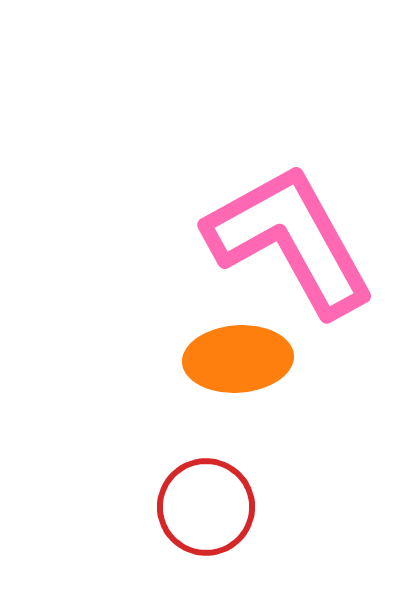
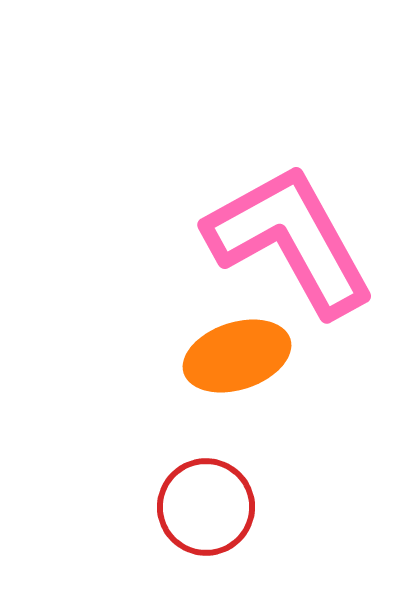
orange ellipse: moved 1 px left, 3 px up; rotated 14 degrees counterclockwise
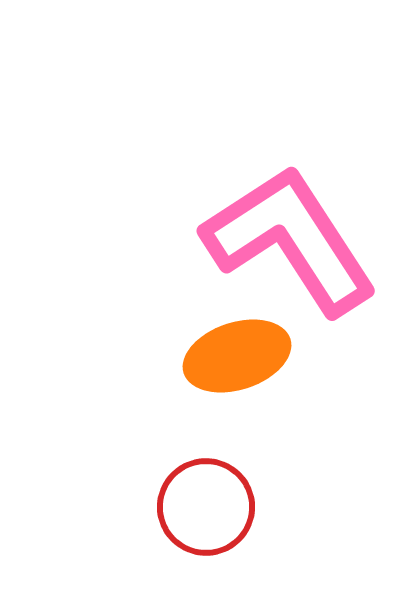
pink L-shape: rotated 4 degrees counterclockwise
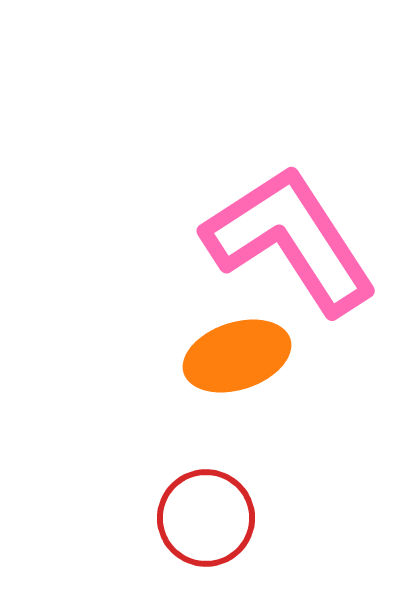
red circle: moved 11 px down
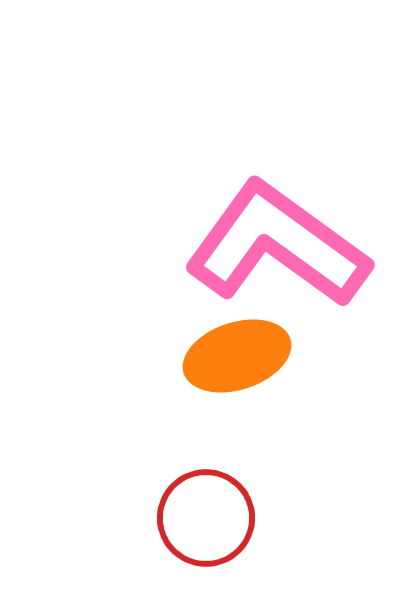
pink L-shape: moved 13 px left, 5 px down; rotated 21 degrees counterclockwise
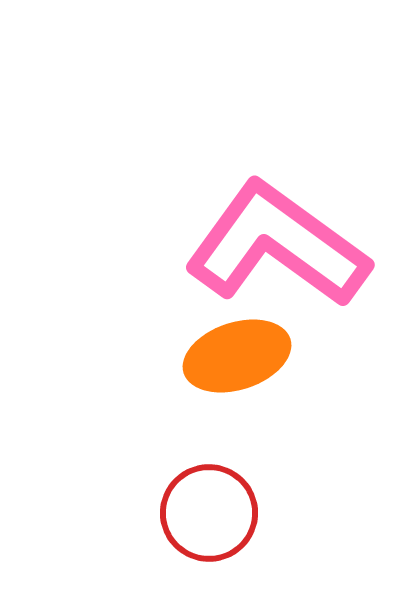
red circle: moved 3 px right, 5 px up
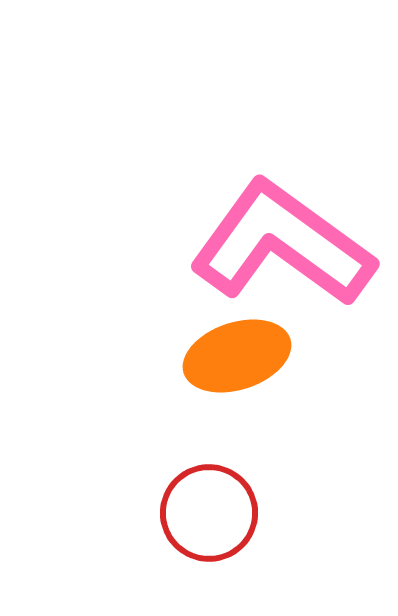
pink L-shape: moved 5 px right, 1 px up
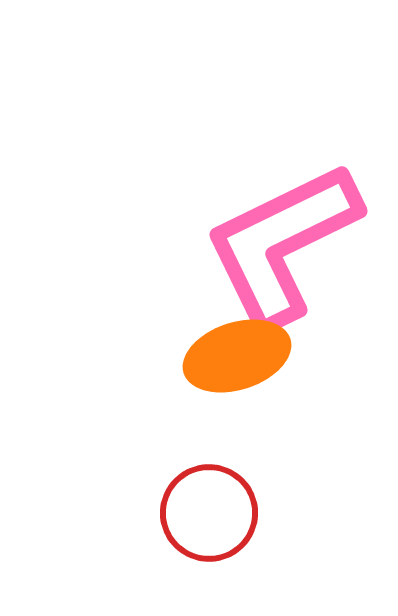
pink L-shape: rotated 62 degrees counterclockwise
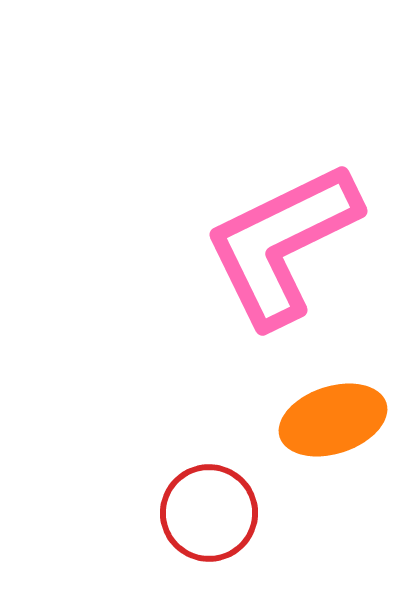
orange ellipse: moved 96 px right, 64 px down
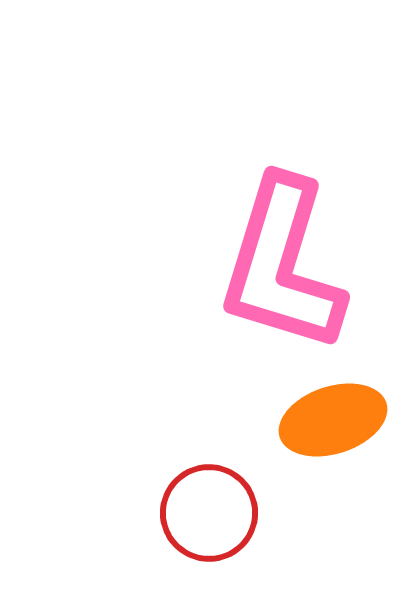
pink L-shape: moved 21 px down; rotated 47 degrees counterclockwise
